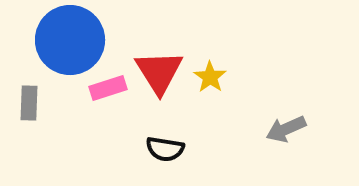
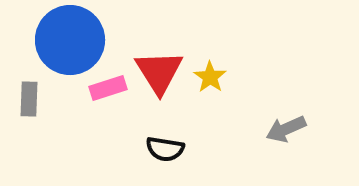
gray rectangle: moved 4 px up
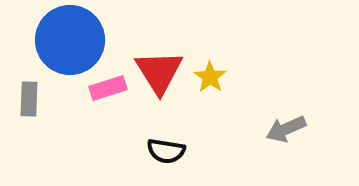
black semicircle: moved 1 px right, 2 px down
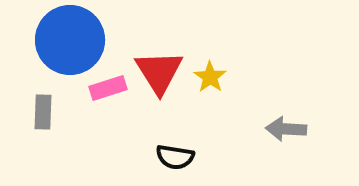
gray rectangle: moved 14 px right, 13 px down
gray arrow: rotated 27 degrees clockwise
black semicircle: moved 9 px right, 6 px down
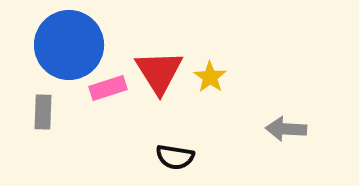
blue circle: moved 1 px left, 5 px down
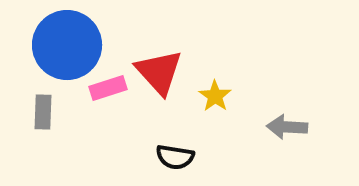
blue circle: moved 2 px left
red triangle: rotated 10 degrees counterclockwise
yellow star: moved 5 px right, 19 px down
gray arrow: moved 1 px right, 2 px up
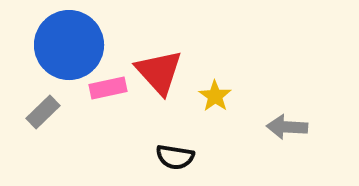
blue circle: moved 2 px right
pink rectangle: rotated 6 degrees clockwise
gray rectangle: rotated 44 degrees clockwise
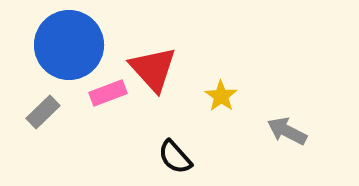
red triangle: moved 6 px left, 3 px up
pink rectangle: moved 5 px down; rotated 9 degrees counterclockwise
yellow star: moved 6 px right
gray arrow: moved 4 px down; rotated 24 degrees clockwise
black semicircle: rotated 39 degrees clockwise
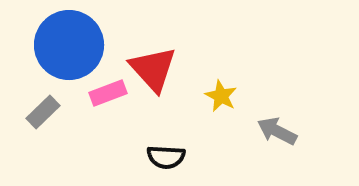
yellow star: rotated 8 degrees counterclockwise
gray arrow: moved 10 px left
black semicircle: moved 9 px left; rotated 45 degrees counterclockwise
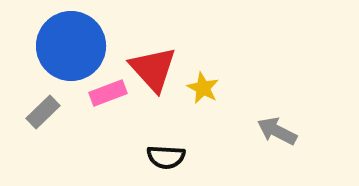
blue circle: moved 2 px right, 1 px down
yellow star: moved 18 px left, 8 px up
